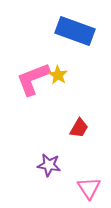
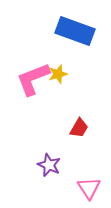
yellow star: moved 1 px up; rotated 24 degrees clockwise
purple star: rotated 15 degrees clockwise
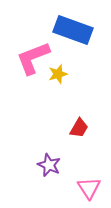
blue rectangle: moved 2 px left, 1 px up
pink L-shape: moved 21 px up
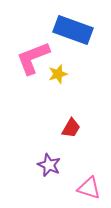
red trapezoid: moved 8 px left
pink triangle: rotated 40 degrees counterclockwise
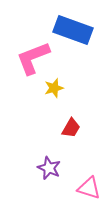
yellow star: moved 4 px left, 14 px down
purple star: moved 3 px down
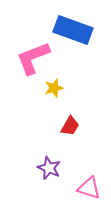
red trapezoid: moved 1 px left, 2 px up
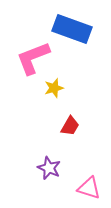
blue rectangle: moved 1 px left, 1 px up
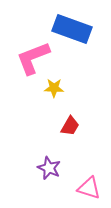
yellow star: rotated 18 degrees clockwise
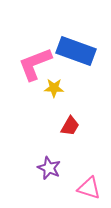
blue rectangle: moved 4 px right, 22 px down
pink L-shape: moved 2 px right, 6 px down
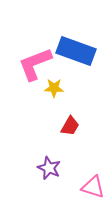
pink triangle: moved 4 px right, 1 px up
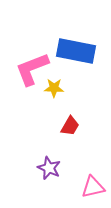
blue rectangle: rotated 9 degrees counterclockwise
pink L-shape: moved 3 px left, 5 px down
pink triangle: rotated 30 degrees counterclockwise
